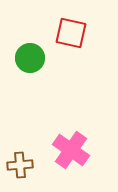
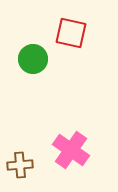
green circle: moved 3 px right, 1 px down
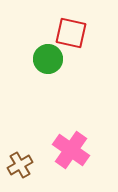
green circle: moved 15 px right
brown cross: rotated 25 degrees counterclockwise
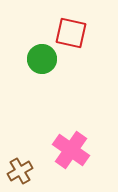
green circle: moved 6 px left
brown cross: moved 6 px down
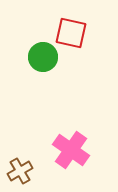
green circle: moved 1 px right, 2 px up
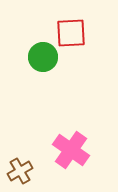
red square: rotated 16 degrees counterclockwise
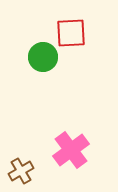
pink cross: rotated 18 degrees clockwise
brown cross: moved 1 px right
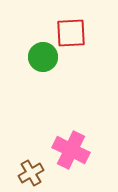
pink cross: rotated 27 degrees counterclockwise
brown cross: moved 10 px right, 2 px down
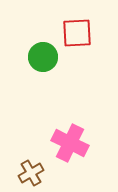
red square: moved 6 px right
pink cross: moved 1 px left, 7 px up
